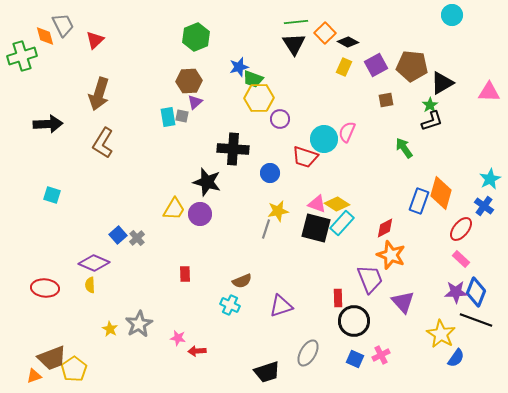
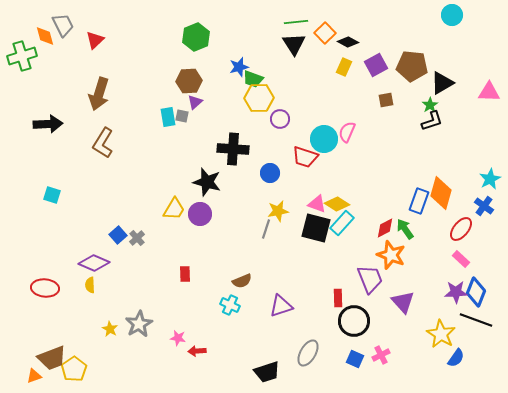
green arrow at (404, 148): moved 1 px right, 81 px down
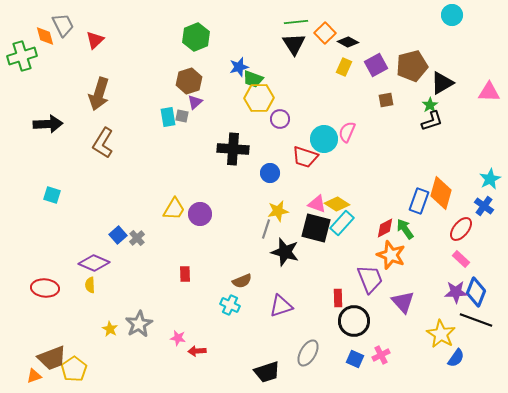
brown pentagon at (412, 66): rotated 20 degrees counterclockwise
brown hexagon at (189, 81): rotated 15 degrees counterclockwise
black star at (207, 182): moved 78 px right, 70 px down
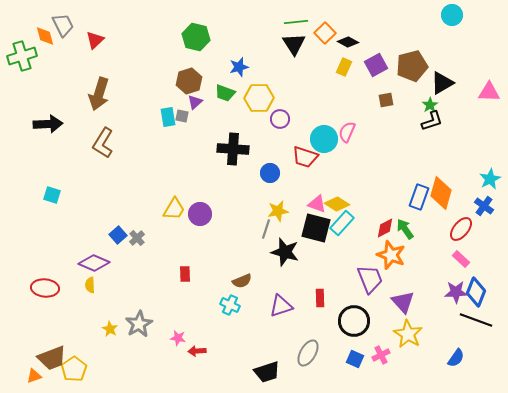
green hexagon at (196, 37): rotated 24 degrees counterclockwise
green trapezoid at (253, 79): moved 28 px left, 14 px down
blue rectangle at (419, 201): moved 4 px up
red rectangle at (338, 298): moved 18 px left
yellow star at (441, 334): moved 33 px left
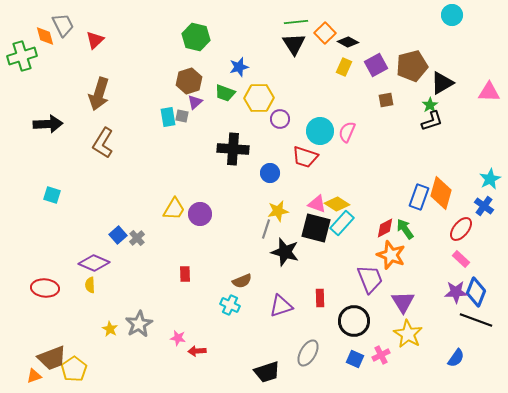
cyan circle at (324, 139): moved 4 px left, 8 px up
purple triangle at (403, 302): rotated 10 degrees clockwise
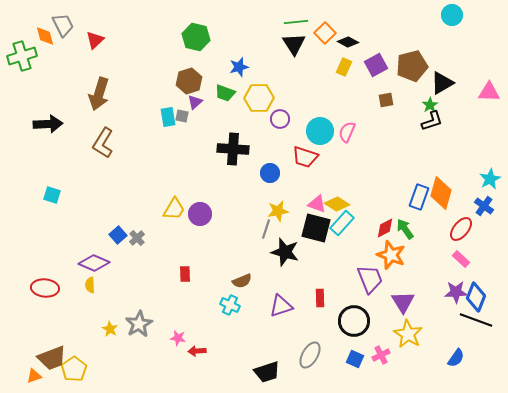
blue diamond at (476, 292): moved 5 px down
gray ellipse at (308, 353): moved 2 px right, 2 px down
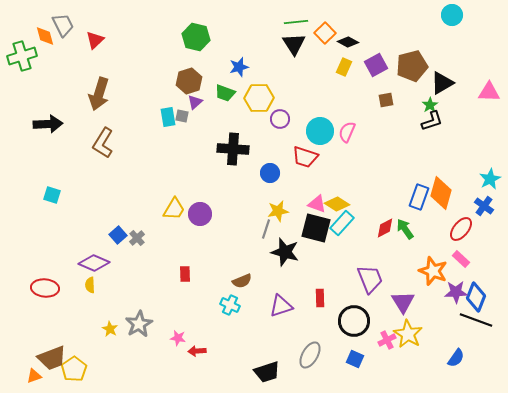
orange star at (391, 255): moved 42 px right, 16 px down
pink cross at (381, 355): moved 6 px right, 15 px up
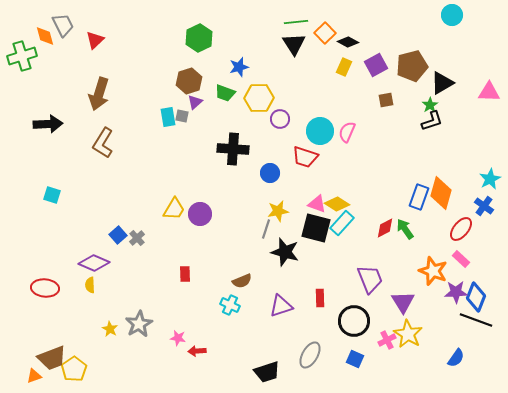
green hexagon at (196, 37): moved 3 px right, 1 px down; rotated 20 degrees clockwise
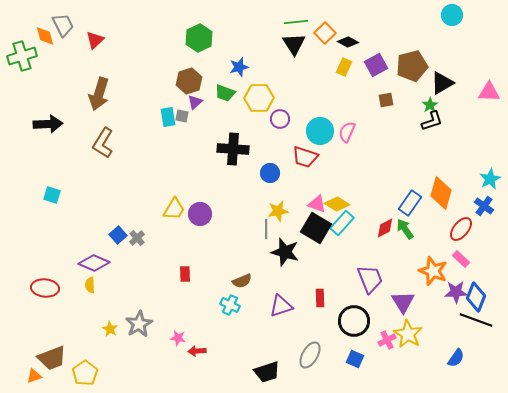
blue rectangle at (419, 197): moved 9 px left, 6 px down; rotated 15 degrees clockwise
black square at (316, 228): rotated 16 degrees clockwise
gray line at (266, 229): rotated 18 degrees counterclockwise
yellow pentagon at (74, 369): moved 11 px right, 4 px down
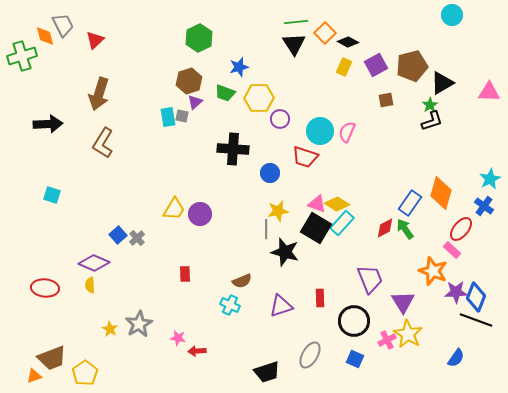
pink rectangle at (461, 259): moved 9 px left, 9 px up
